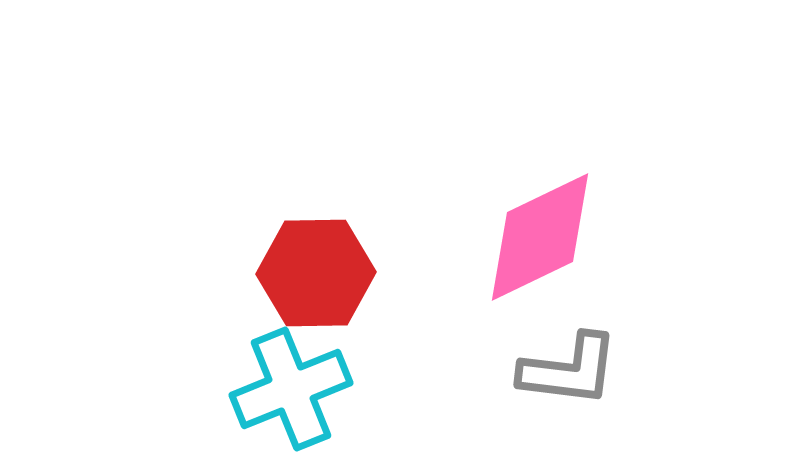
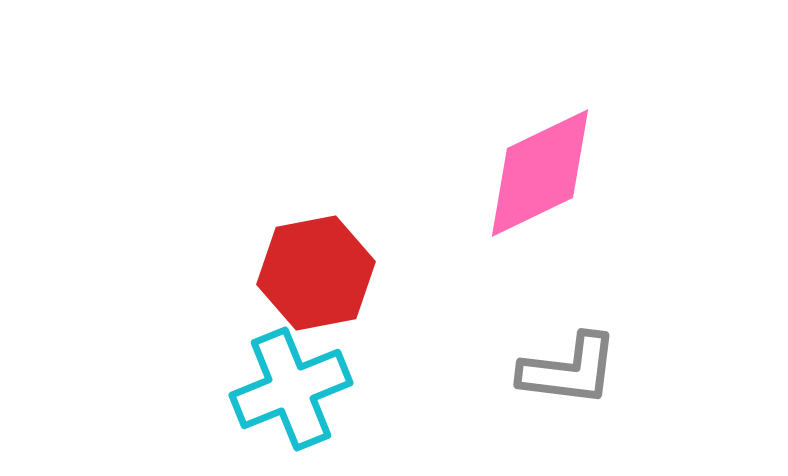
pink diamond: moved 64 px up
red hexagon: rotated 10 degrees counterclockwise
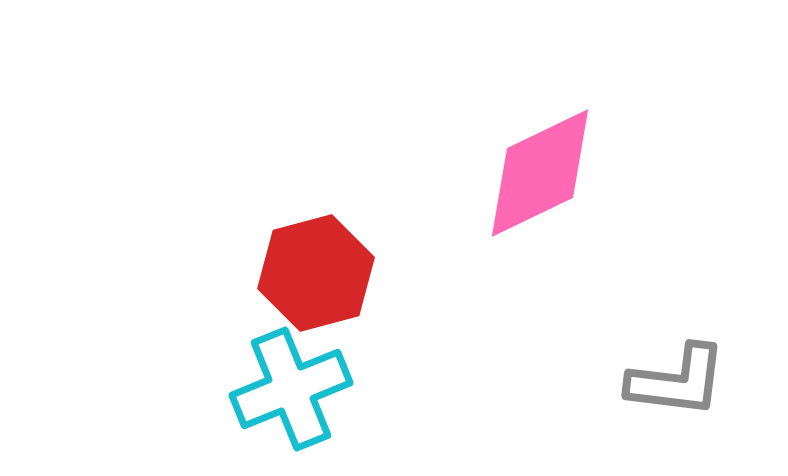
red hexagon: rotated 4 degrees counterclockwise
gray L-shape: moved 108 px right, 11 px down
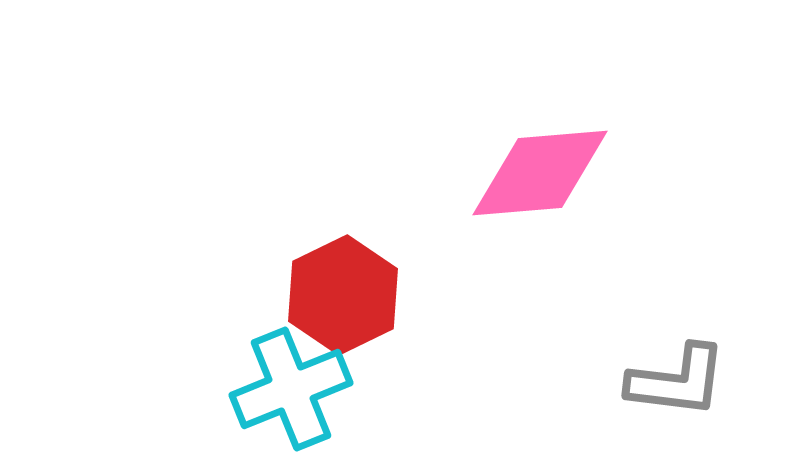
pink diamond: rotated 21 degrees clockwise
red hexagon: moved 27 px right, 22 px down; rotated 11 degrees counterclockwise
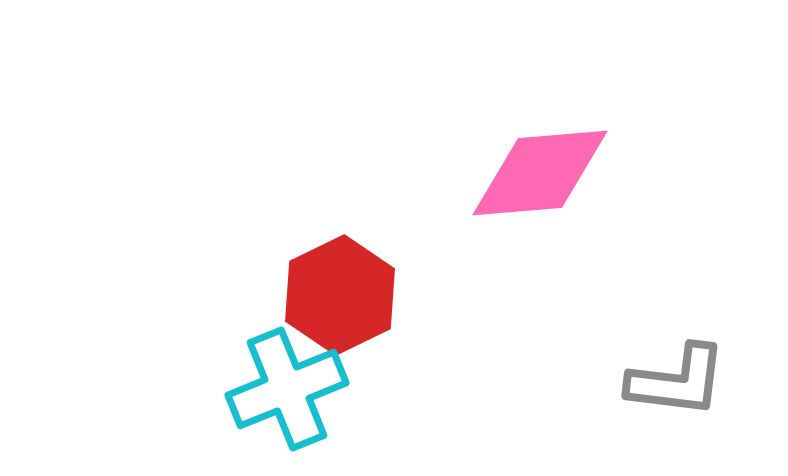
red hexagon: moved 3 px left
cyan cross: moved 4 px left
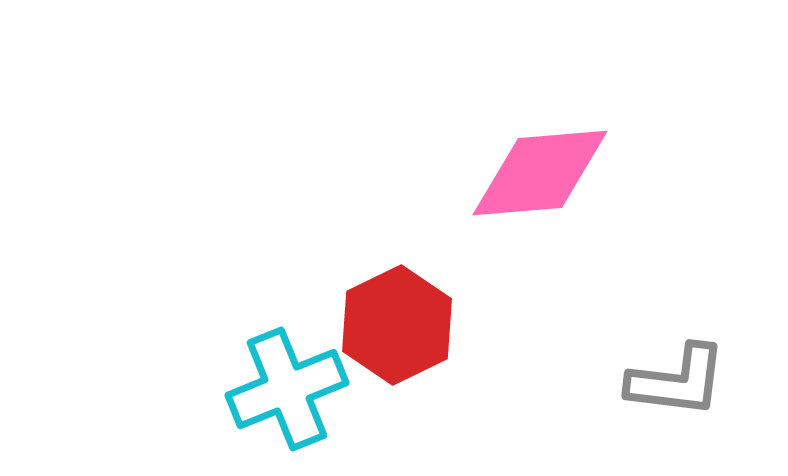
red hexagon: moved 57 px right, 30 px down
